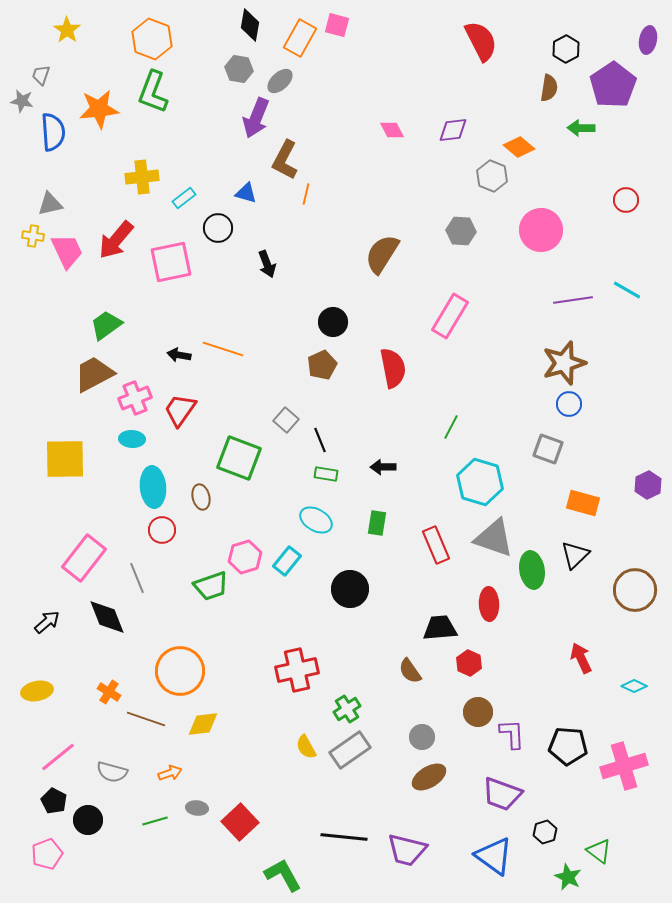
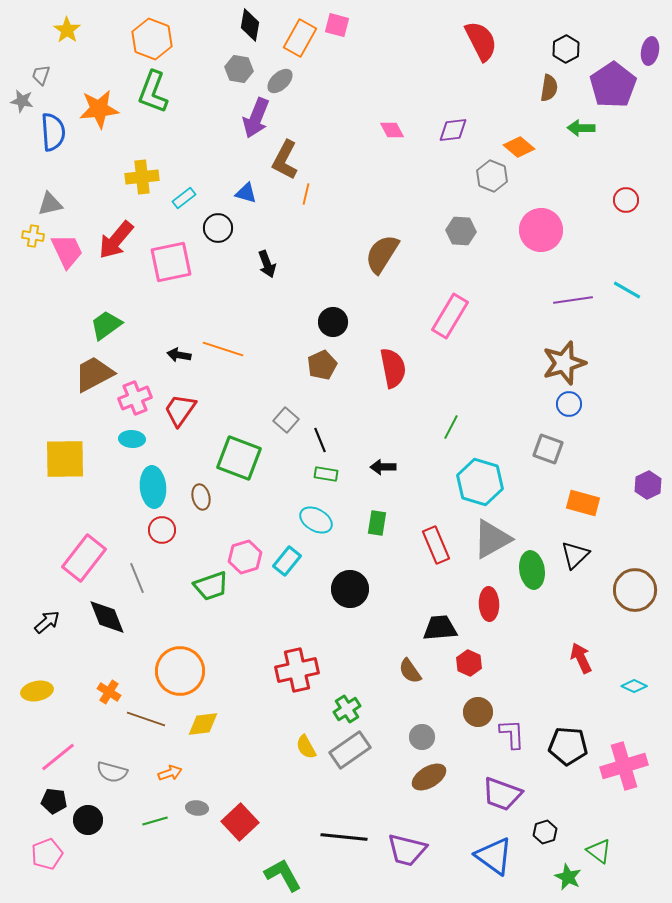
purple ellipse at (648, 40): moved 2 px right, 11 px down
gray triangle at (494, 538): moved 2 px left, 1 px down; rotated 48 degrees counterclockwise
black pentagon at (54, 801): rotated 20 degrees counterclockwise
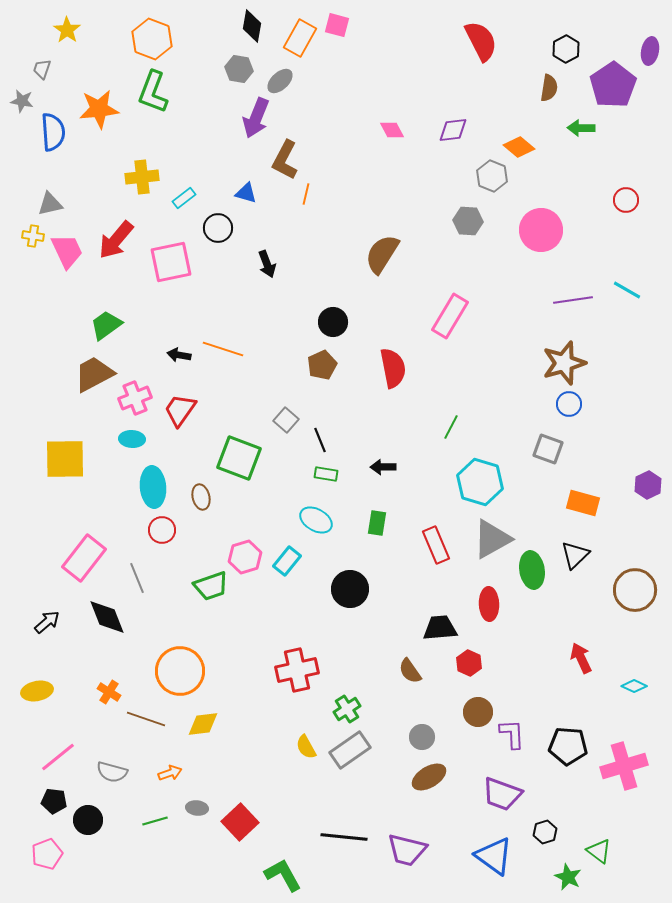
black diamond at (250, 25): moved 2 px right, 1 px down
gray trapezoid at (41, 75): moved 1 px right, 6 px up
gray hexagon at (461, 231): moved 7 px right, 10 px up
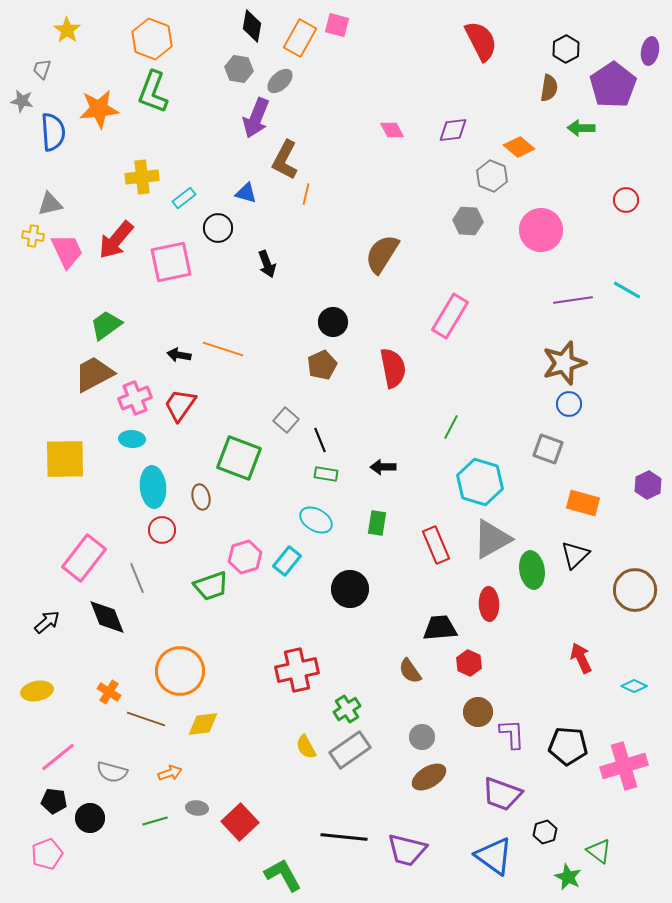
red trapezoid at (180, 410): moved 5 px up
black circle at (88, 820): moved 2 px right, 2 px up
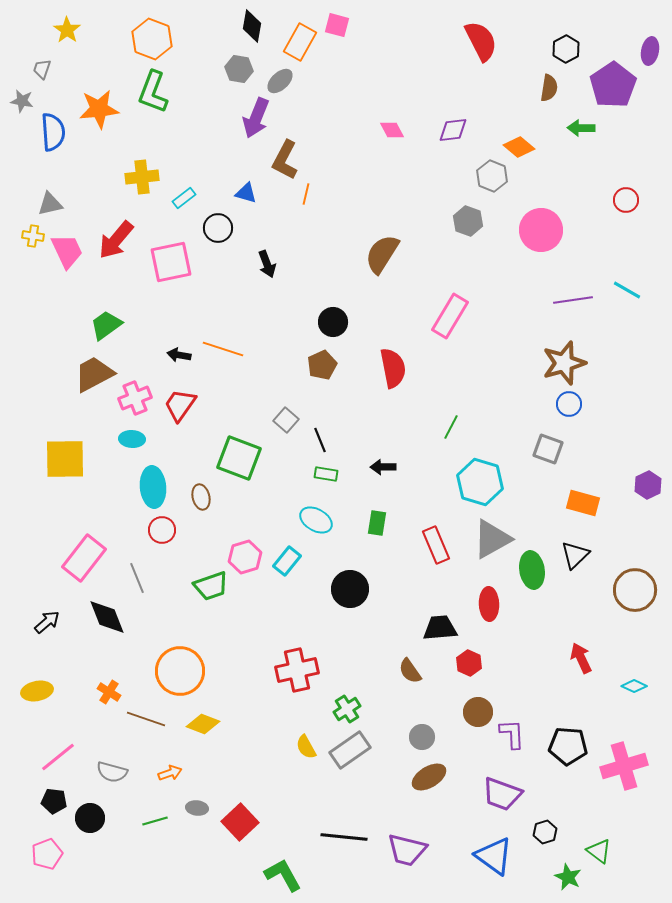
orange rectangle at (300, 38): moved 4 px down
gray hexagon at (468, 221): rotated 16 degrees clockwise
yellow diamond at (203, 724): rotated 28 degrees clockwise
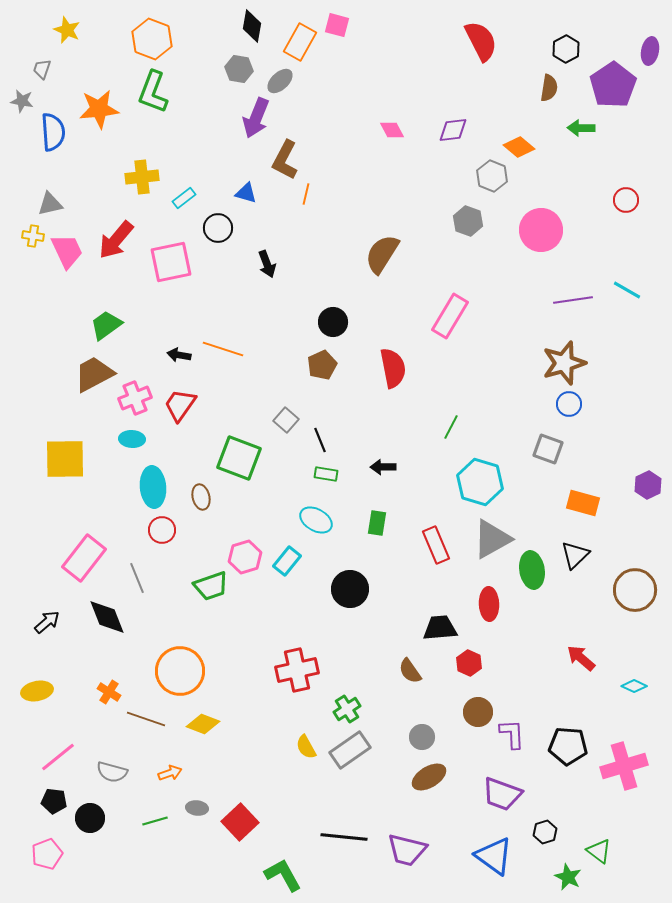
yellow star at (67, 30): rotated 12 degrees counterclockwise
red arrow at (581, 658): rotated 24 degrees counterclockwise
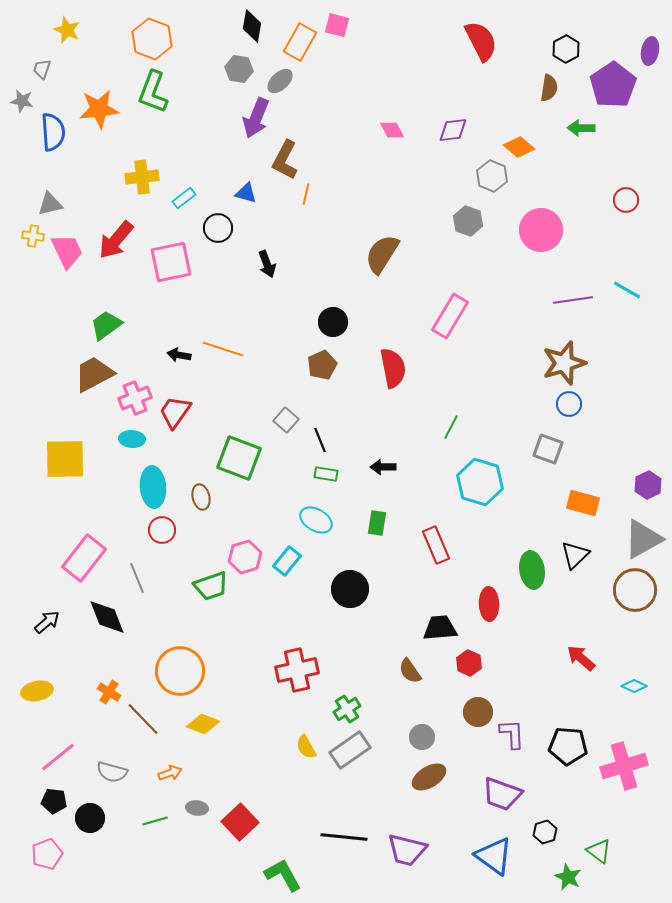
red trapezoid at (180, 405): moved 5 px left, 7 px down
gray triangle at (492, 539): moved 151 px right
brown line at (146, 719): moved 3 px left; rotated 27 degrees clockwise
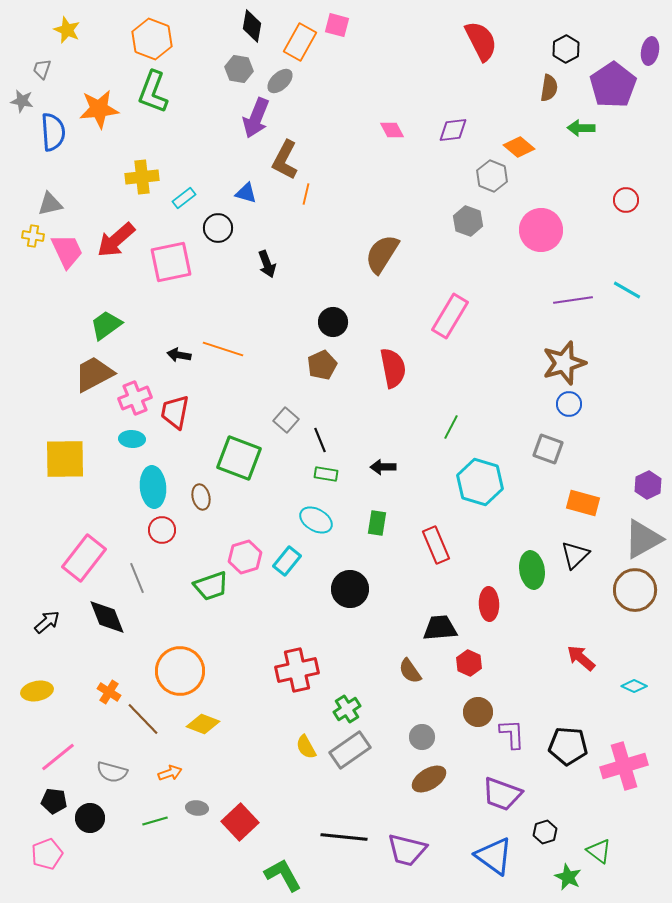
red arrow at (116, 240): rotated 9 degrees clockwise
red trapezoid at (175, 412): rotated 24 degrees counterclockwise
brown ellipse at (429, 777): moved 2 px down
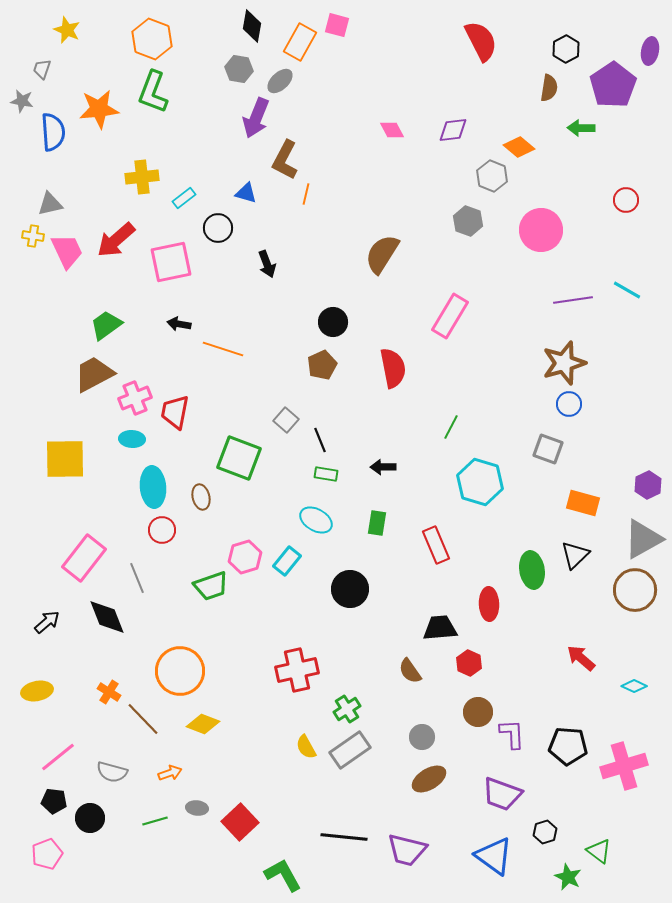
black arrow at (179, 355): moved 31 px up
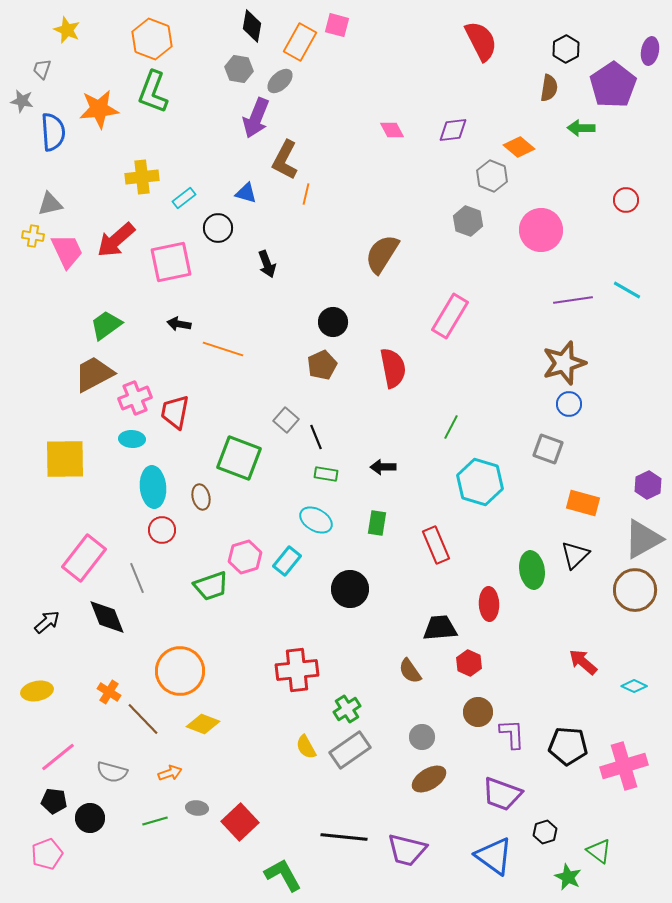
black line at (320, 440): moved 4 px left, 3 px up
red arrow at (581, 658): moved 2 px right, 4 px down
red cross at (297, 670): rotated 6 degrees clockwise
